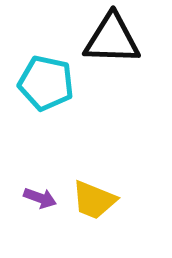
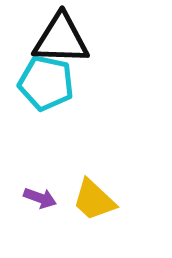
black triangle: moved 51 px left
yellow trapezoid: rotated 21 degrees clockwise
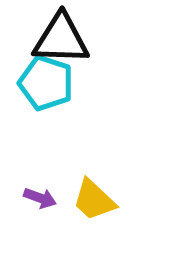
cyan pentagon: rotated 6 degrees clockwise
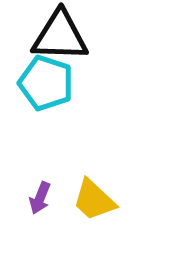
black triangle: moved 1 px left, 3 px up
purple arrow: rotated 92 degrees clockwise
